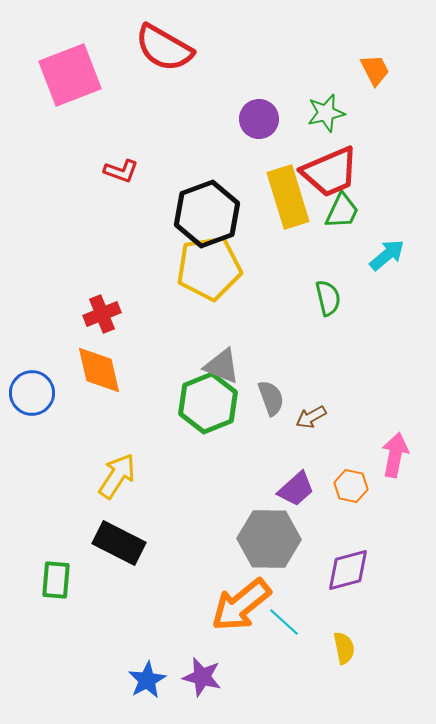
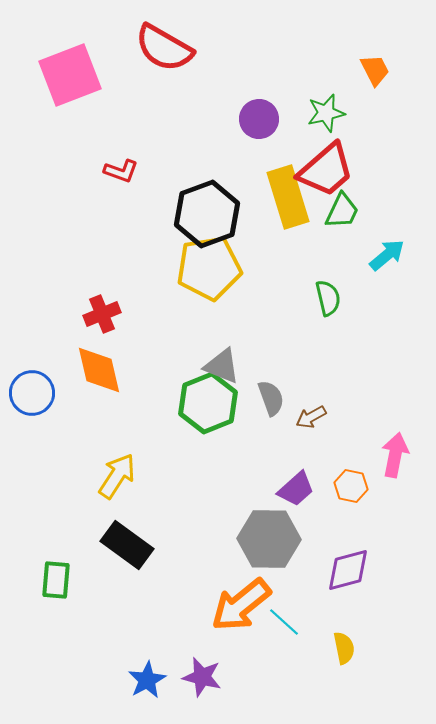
red trapezoid: moved 4 px left, 2 px up; rotated 18 degrees counterclockwise
black rectangle: moved 8 px right, 2 px down; rotated 9 degrees clockwise
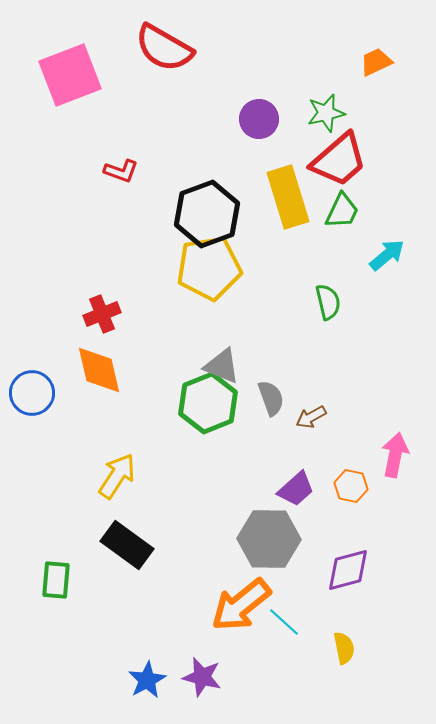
orange trapezoid: moved 1 px right, 8 px up; rotated 88 degrees counterclockwise
red trapezoid: moved 13 px right, 10 px up
green semicircle: moved 4 px down
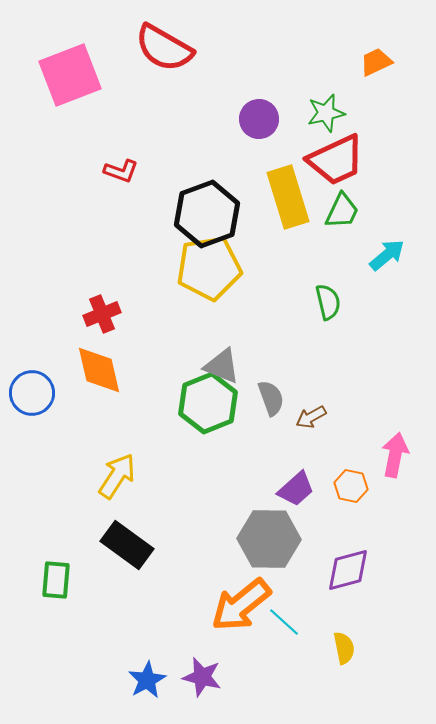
red trapezoid: moved 3 px left; rotated 16 degrees clockwise
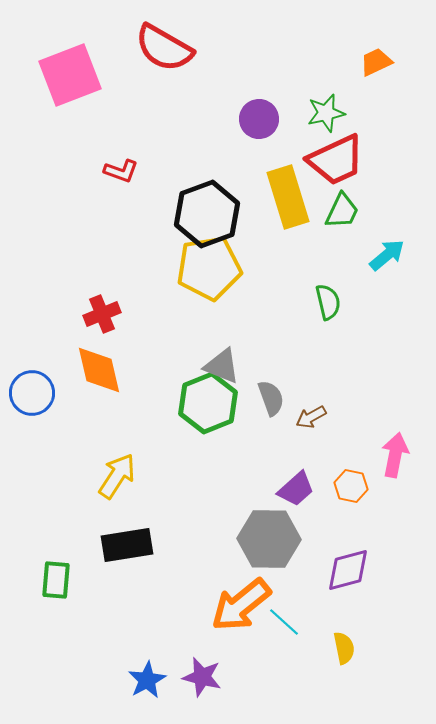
black rectangle: rotated 45 degrees counterclockwise
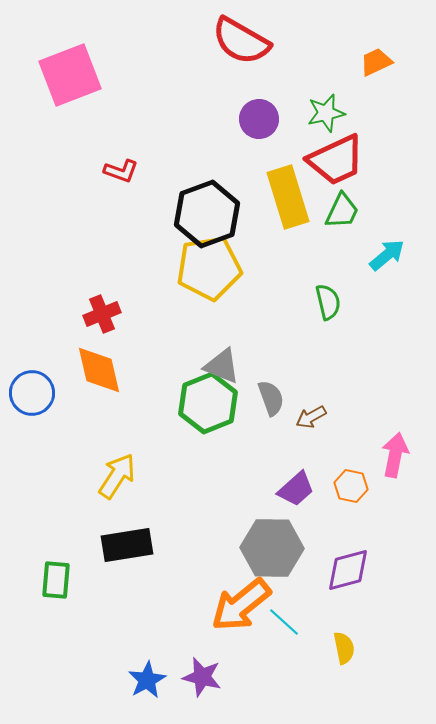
red semicircle: moved 77 px right, 7 px up
gray hexagon: moved 3 px right, 9 px down
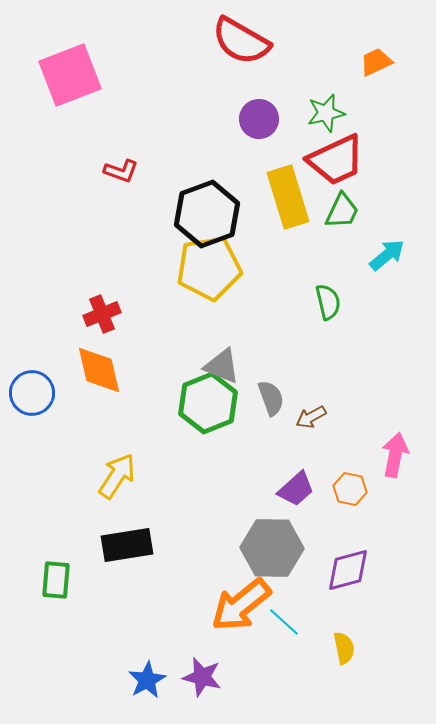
orange hexagon: moved 1 px left, 3 px down
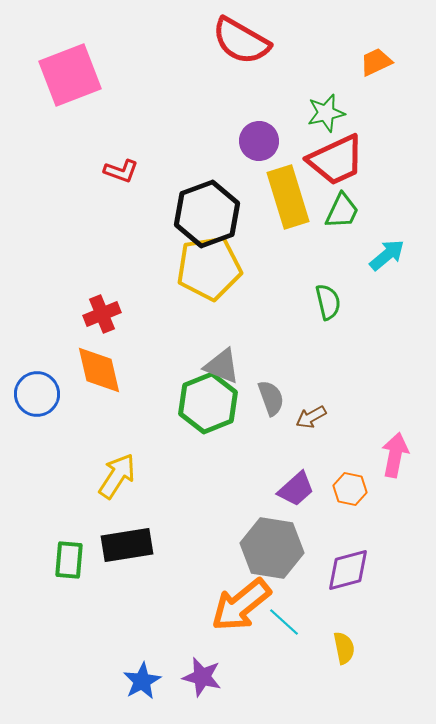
purple circle: moved 22 px down
blue circle: moved 5 px right, 1 px down
gray hexagon: rotated 8 degrees clockwise
green rectangle: moved 13 px right, 20 px up
blue star: moved 5 px left, 1 px down
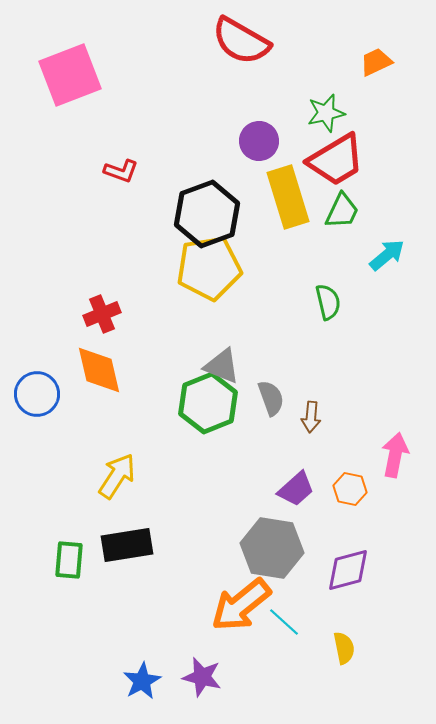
red trapezoid: rotated 6 degrees counterclockwise
brown arrow: rotated 56 degrees counterclockwise
